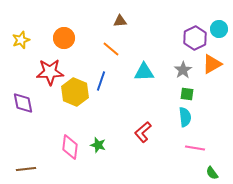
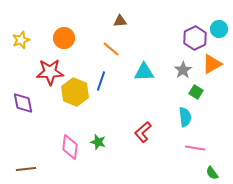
green square: moved 9 px right, 2 px up; rotated 24 degrees clockwise
green star: moved 3 px up
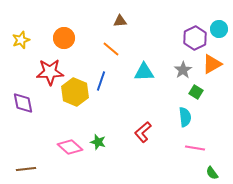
pink diamond: rotated 55 degrees counterclockwise
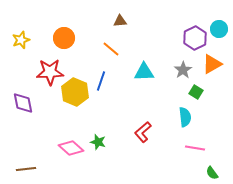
pink diamond: moved 1 px right, 1 px down
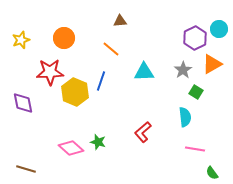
pink line: moved 1 px down
brown line: rotated 24 degrees clockwise
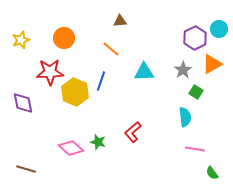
red L-shape: moved 10 px left
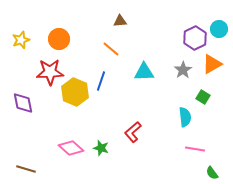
orange circle: moved 5 px left, 1 px down
green square: moved 7 px right, 5 px down
green star: moved 3 px right, 6 px down
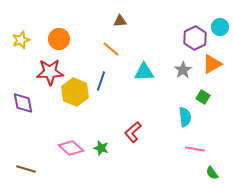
cyan circle: moved 1 px right, 2 px up
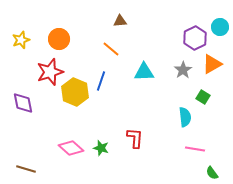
red star: rotated 16 degrees counterclockwise
red L-shape: moved 2 px right, 6 px down; rotated 135 degrees clockwise
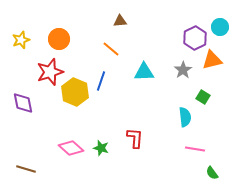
orange triangle: moved 4 px up; rotated 15 degrees clockwise
